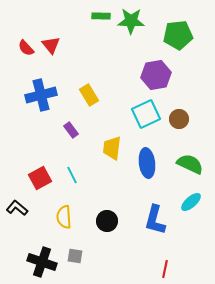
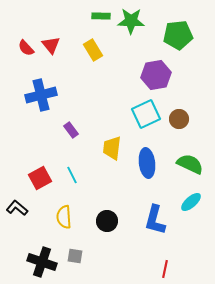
yellow rectangle: moved 4 px right, 45 px up
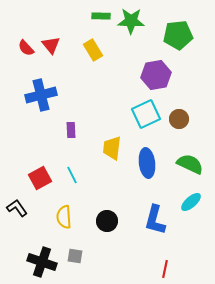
purple rectangle: rotated 35 degrees clockwise
black L-shape: rotated 15 degrees clockwise
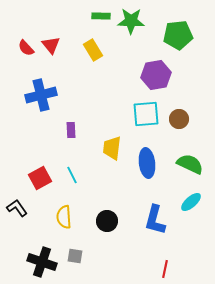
cyan square: rotated 20 degrees clockwise
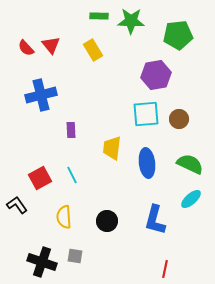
green rectangle: moved 2 px left
cyan ellipse: moved 3 px up
black L-shape: moved 3 px up
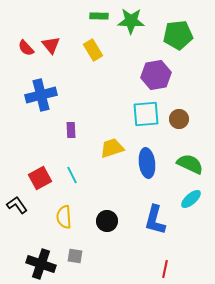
yellow trapezoid: rotated 65 degrees clockwise
black cross: moved 1 px left, 2 px down
